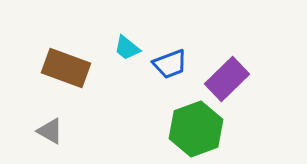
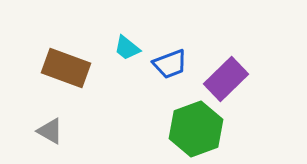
purple rectangle: moved 1 px left
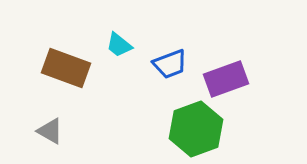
cyan trapezoid: moved 8 px left, 3 px up
purple rectangle: rotated 24 degrees clockwise
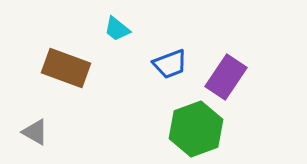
cyan trapezoid: moved 2 px left, 16 px up
purple rectangle: moved 2 px up; rotated 36 degrees counterclockwise
gray triangle: moved 15 px left, 1 px down
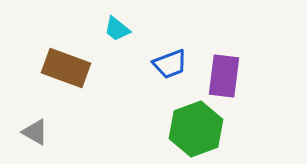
purple rectangle: moved 2 px left, 1 px up; rotated 27 degrees counterclockwise
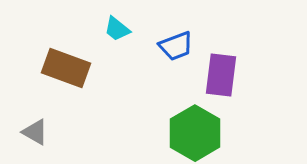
blue trapezoid: moved 6 px right, 18 px up
purple rectangle: moved 3 px left, 1 px up
green hexagon: moved 1 px left, 4 px down; rotated 10 degrees counterclockwise
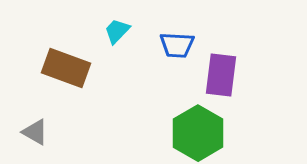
cyan trapezoid: moved 2 px down; rotated 96 degrees clockwise
blue trapezoid: moved 1 px right, 1 px up; rotated 24 degrees clockwise
green hexagon: moved 3 px right
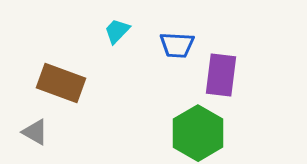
brown rectangle: moved 5 px left, 15 px down
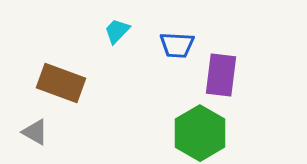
green hexagon: moved 2 px right
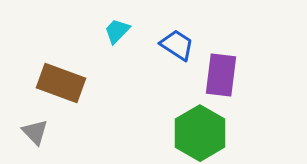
blue trapezoid: rotated 150 degrees counterclockwise
gray triangle: rotated 16 degrees clockwise
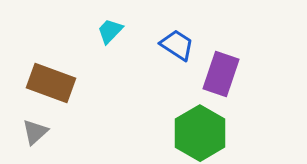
cyan trapezoid: moved 7 px left
purple rectangle: moved 1 px up; rotated 12 degrees clockwise
brown rectangle: moved 10 px left
gray triangle: rotated 32 degrees clockwise
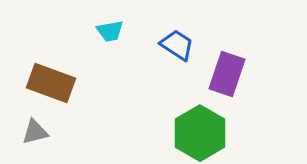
cyan trapezoid: rotated 144 degrees counterclockwise
purple rectangle: moved 6 px right
gray triangle: rotated 28 degrees clockwise
